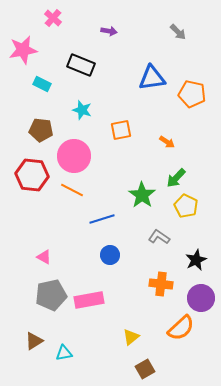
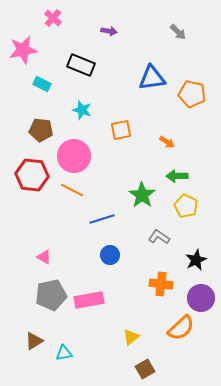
green arrow: moved 1 px right, 2 px up; rotated 45 degrees clockwise
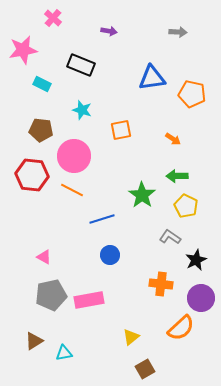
gray arrow: rotated 42 degrees counterclockwise
orange arrow: moved 6 px right, 3 px up
gray L-shape: moved 11 px right
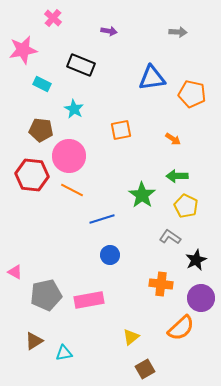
cyan star: moved 8 px left, 1 px up; rotated 12 degrees clockwise
pink circle: moved 5 px left
pink triangle: moved 29 px left, 15 px down
gray pentagon: moved 5 px left
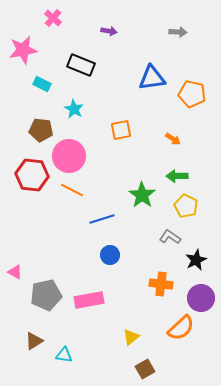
cyan triangle: moved 2 px down; rotated 18 degrees clockwise
